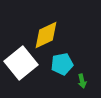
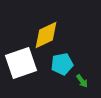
white square: rotated 20 degrees clockwise
green arrow: rotated 24 degrees counterclockwise
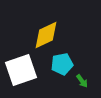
white square: moved 7 px down
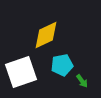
cyan pentagon: moved 1 px down
white square: moved 2 px down
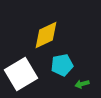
white square: moved 2 px down; rotated 12 degrees counterclockwise
green arrow: moved 3 px down; rotated 112 degrees clockwise
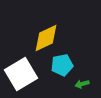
yellow diamond: moved 3 px down
